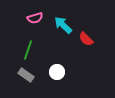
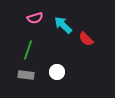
gray rectangle: rotated 28 degrees counterclockwise
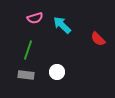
cyan arrow: moved 1 px left
red semicircle: moved 12 px right
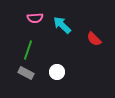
pink semicircle: rotated 14 degrees clockwise
red semicircle: moved 4 px left
gray rectangle: moved 2 px up; rotated 21 degrees clockwise
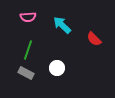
pink semicircle: moved 7 px left, 1 px up
white circle: moved 4 px up
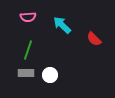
white circle: moved 7 px left, 7 px down
gray rectangle: rotated 28 degrees counterclockwise
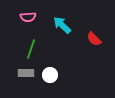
green line: moved 3 px right, 1 px up
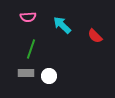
red semicircle: moved 1 px right, 3 px up
white circle: moved 1 px left, 1 px down
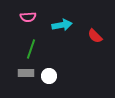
cyan arrow: rotated 126 degrees clockwise
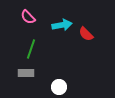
pink semicircle: rotated 49 degrees clockwise
red semicircle: moved 9 px left, 2 px up
white circle: moved 10 px right, 11 px down
